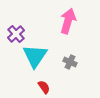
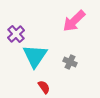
pink arrow: moved 6 px right; rotated 150 degrees counterclockwise
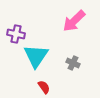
purple cross: rotated 36 degrees counterclockwise
cyan triangle: moved 1 px right
gray cross: moved 3 px right, 1 px down
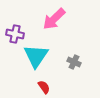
pink arrow: moved 20 px left, 2 px up
purple cross: moved 1 px left
gray cross: moved 1 px right, 1 px up
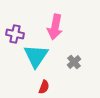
pink arrow: moved 1 px right, 8 px down; rotated 35 degrees counterclockwise
gray cross: rotated 24 degrees clockwise
red semicircle: rotated 56 degrees clockwise
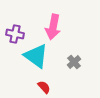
pink arrow: moved 2 px left
cyan triangle: rotated 28 degrees counterclockwise
red semicircle: rotated 64 degrees counterclockwise
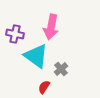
pink arrow: moved 2 px left
gray cross: moved 13 px left, 7 px down
red semicircle: rotated 104 degrees counterclockwise
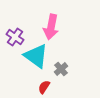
purple cross: moved 3 px down; rotated 24 degrees clockwise
